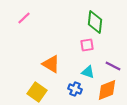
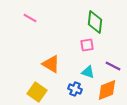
pink line: moved 6 px right; rotated 72 degrees clockwise
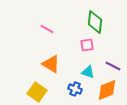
pink line: moved 17 px right, 11 px down
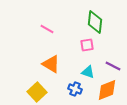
yellow square: rotated 12 degrees clockwise
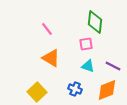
pink line: rotated 24 degrees clockwise
pink square: moved 1 px left, 1 px up
orange triangle: moved 6 px up
cyan triangle: moved 6 px up
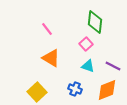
pink square: rotated 32 degrees counterclockwise
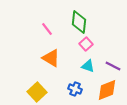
green diamond: moved 16 px left
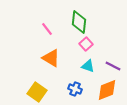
yellow square: rotated 12 degrees counterclockwise
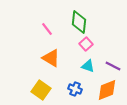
yellow square: moved 4 px right, 2 px up
